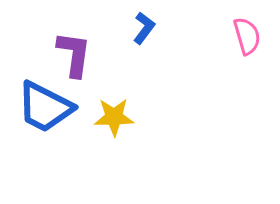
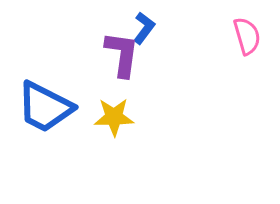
purple L-shape: moved 48 px right
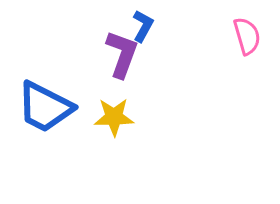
blue L-shape: moved 1 px left, 2 px up; rotated 8 degrees counterclockwise
purple L-shape: rotated 12 degrees clockwise
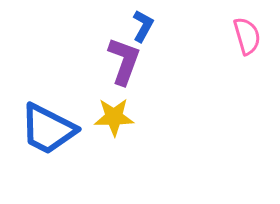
purple L-shape: moved 2 px right, 7 px down
blue trapezoid: moved 3 px right, 22 px down
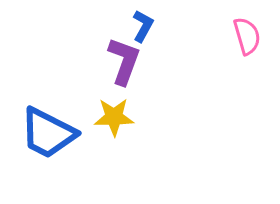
blue trapezoid: moved 4 px down
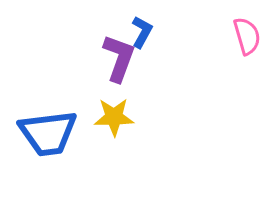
blue L-shape: moved 1 px left, 6 px down
purple L-shape: moved 5 px left, 3 px up
blue trapezoid: rotated 34 degrees counterclockwise
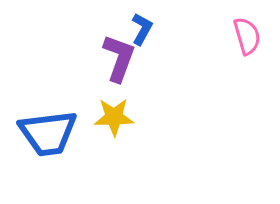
blue L-shape: moved 3 px up
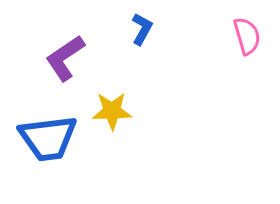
purple L-shape: moved 54 px left; rotated 144 degrees counterclockwise
yellow star: moved 2 px left, 6 px up
blue trapezoid: moved 5 px down
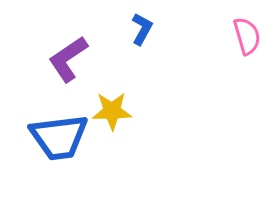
purple L-shape: moved 3 px right, 1 px down
blue trapezoid: moved 11 px right, 1 px up
